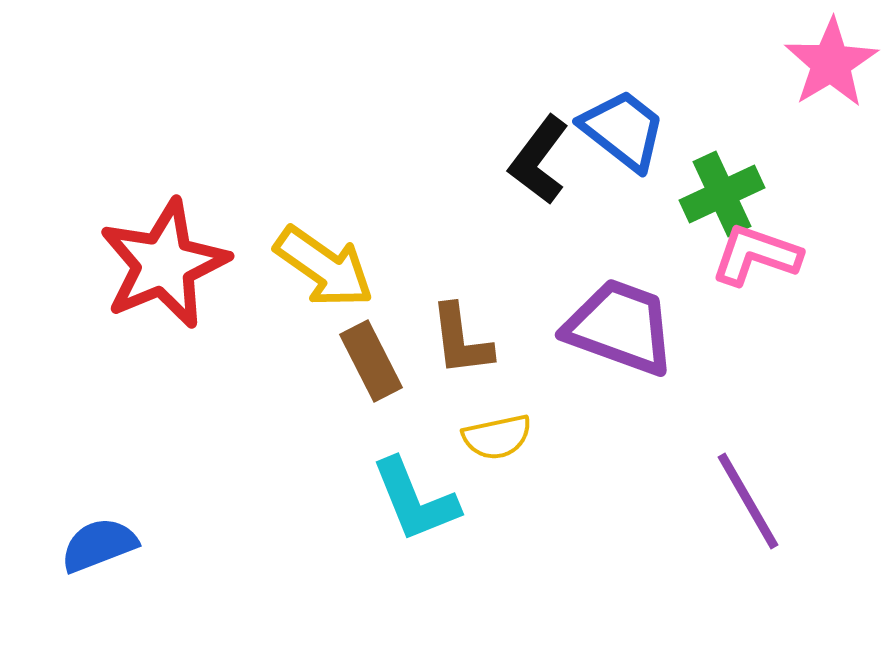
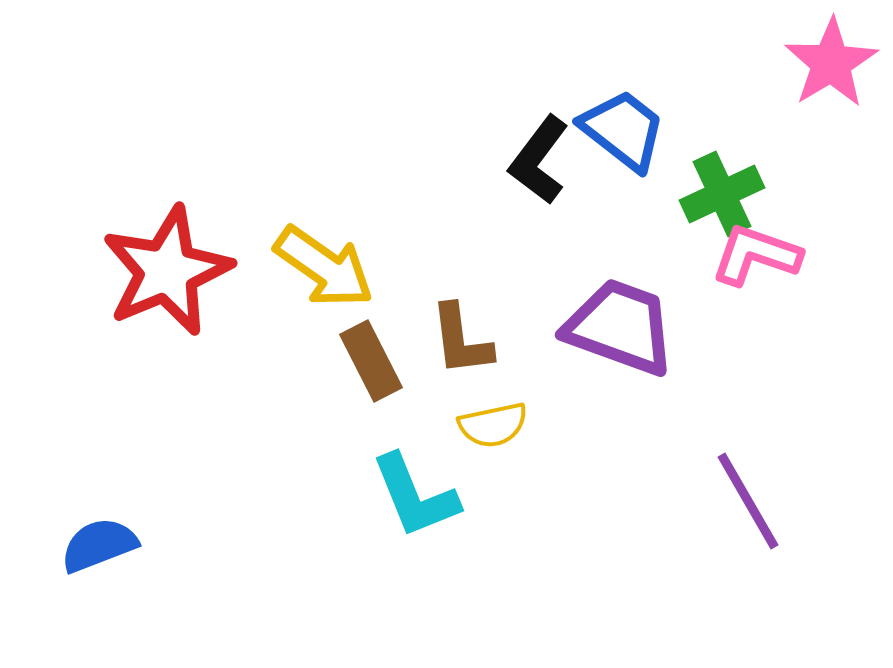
red star: moved 3 px right, 7 px down
yellow semicircle: moved 4 px left, 12 px up
cyan L-shape: moved 4 px up
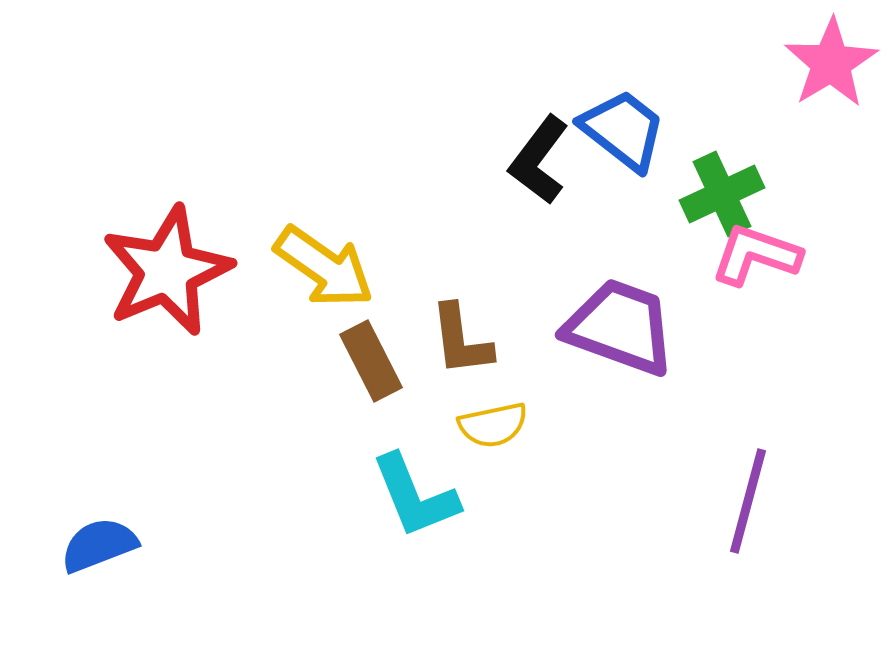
purple line: rotated 45 degrees clockwise
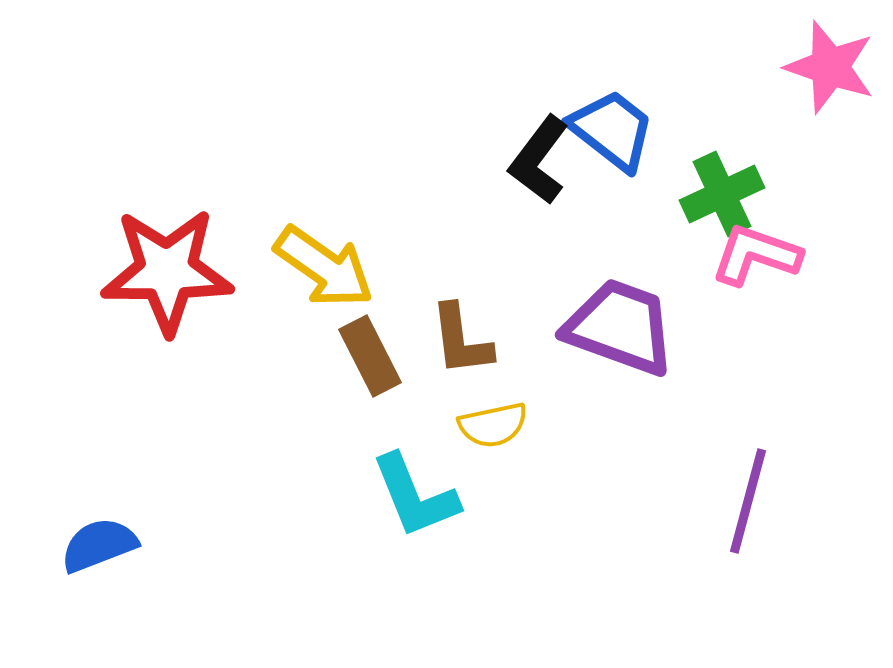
pink star: moved 1 px left, 4 px down; rotated 22 degrees counterclockwise
blue trapezoid: moved 11 px left
red star: rotated 23 degrees clockwise
brown rectangle: moved 1 px left, 5 px up
